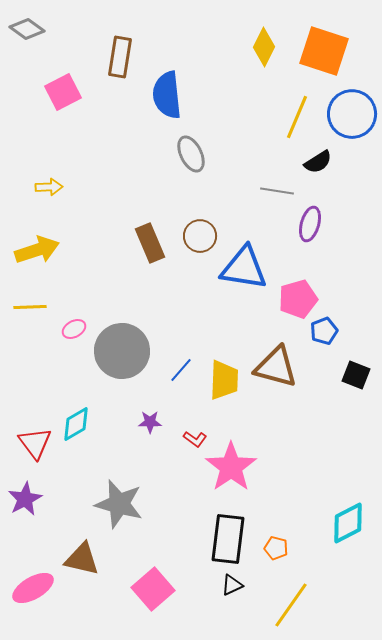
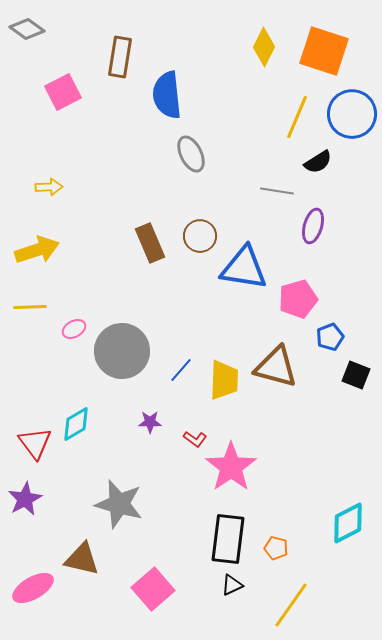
purple ellipse at (310, 224): moved 3 px right, 2 px down
blue pentagon at (324, 331): moved 6 px right, 6 px down
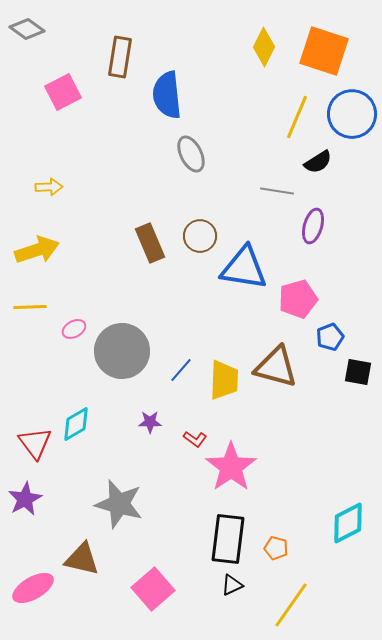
black square at (356, 375): moved 2 px right, 3 px up; rotated 12 degrees counterclockwise
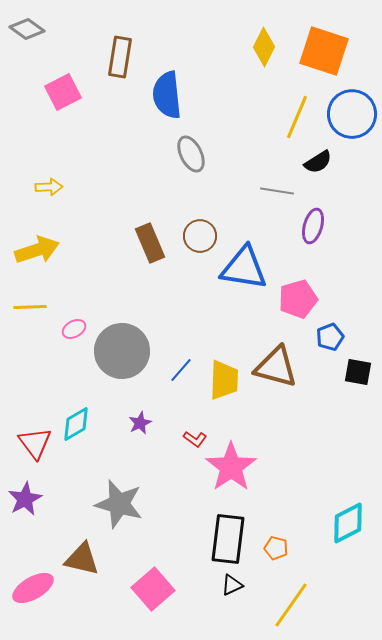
purple star at (150, 422): moved 10 px left, 1 px down; rotated 25 degrees counterclockwise
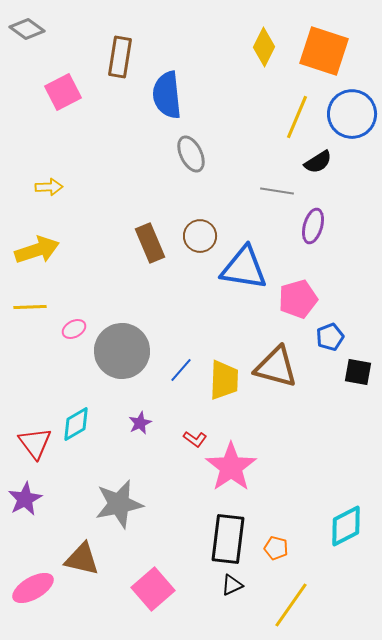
gray star at (119, 504): rotated 27 degrees counterclockwise
cyan diamond at (348, 523): moved 2 px left, 3 px down
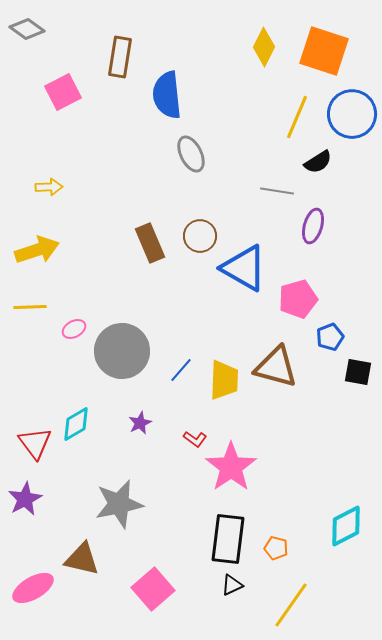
blue triangle at (244, 268): rotated 21 degrees clockwise
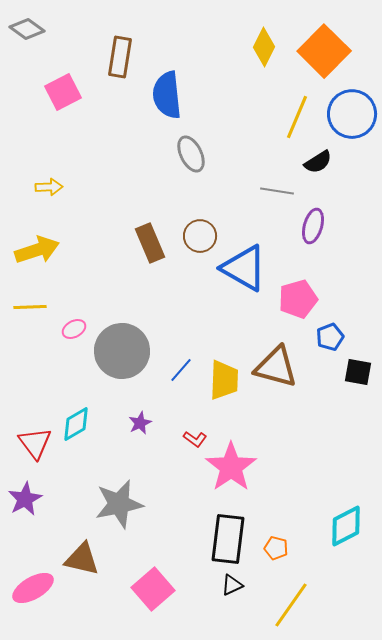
orange square at (324, 51): rotated 27 degrees clockwise
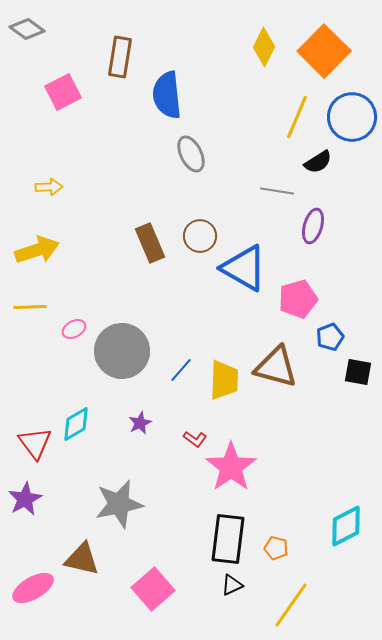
blue circle at (352, 114): moved 3 px down
